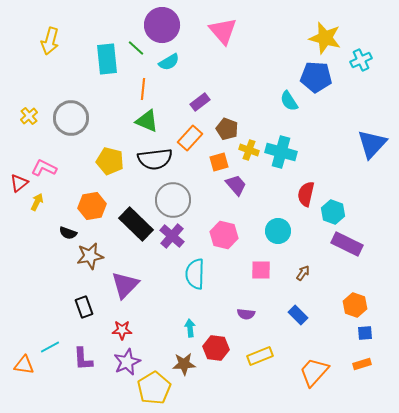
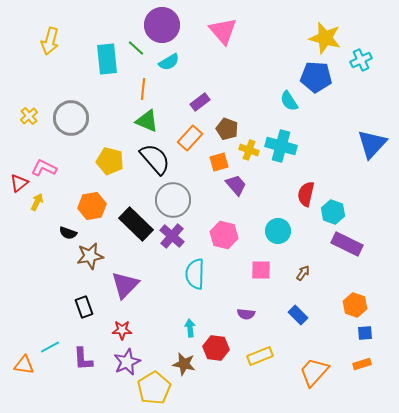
cyan cross at (281, 152): moved 6 px up
black semicircle at (155, 159): rotated 124 degrees counterclockwise
brown star at (184, 364): rotated 15 degrees clockwise
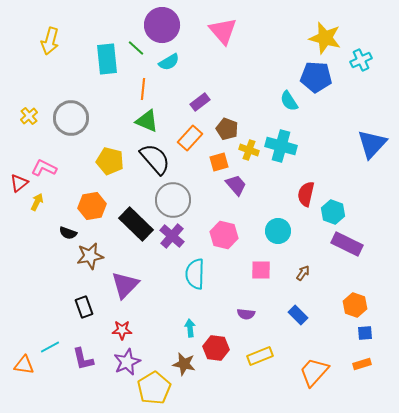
purple L-shape at (83, 359): rotated 10 degrees counterclockwise
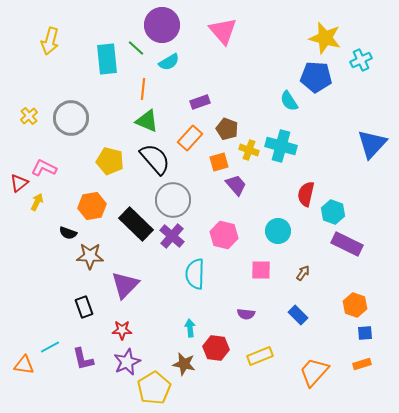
purple rectangle at (200, 102): rotated 18 degrees clockwise
brown star at (90, 256): rotated 12 degrees clockwise
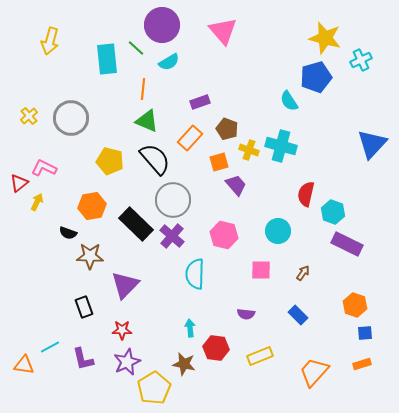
blue pentagon at (316, 77): rotated 20 degrees counterclockwise
